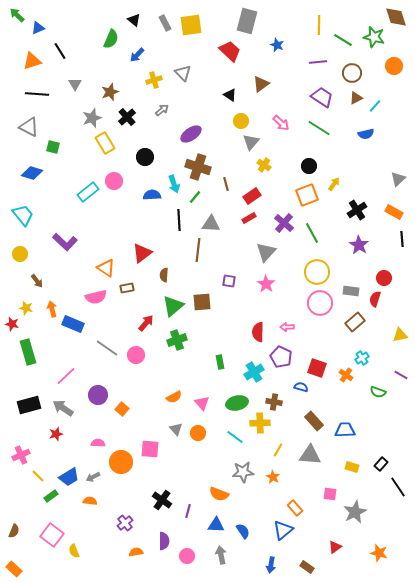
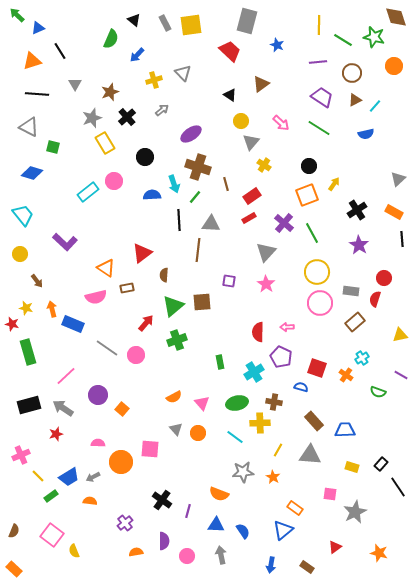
brown triangle at (356, 98): moved 1 px left, 2 px down
orange rectangle at (295, 508): rotated 14 degrees counterclockwise
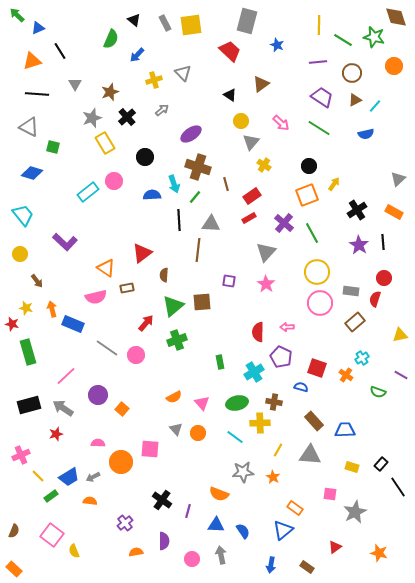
black line at (402, 239): moved 19 px left, 3 px down
pink circle at (187, 556): moved 5 px right, 3 px down
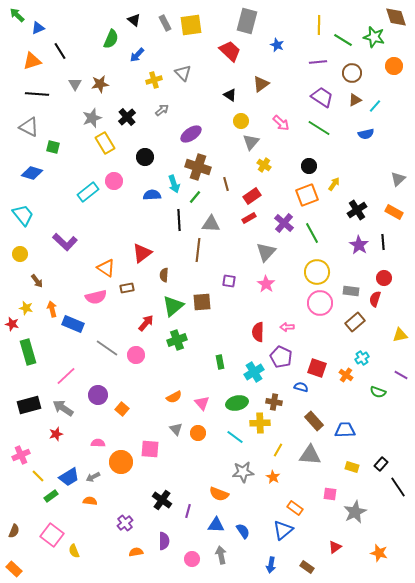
brown star at (110, 92): moved 10 px left, 8 px up; rotated 12 degrees clockwise
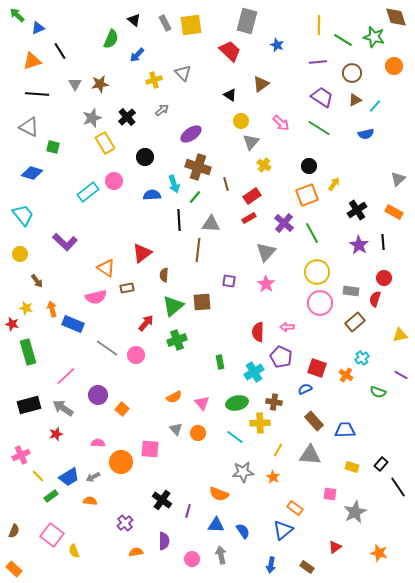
blue semicircle at (301, 387): moved 4 px right, 2 px down; rotated 40 degrees counterclockwise
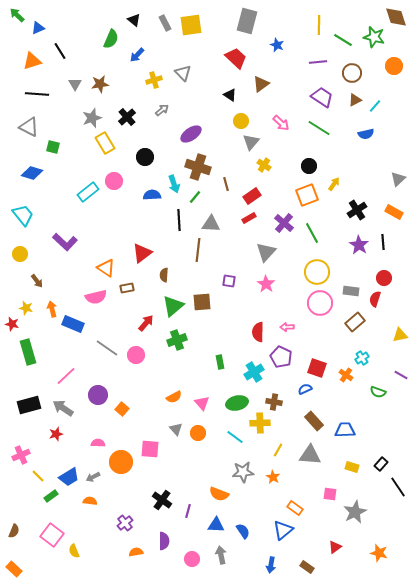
red trapezoid at (230, 51): moved 6 px right, 7 px down
